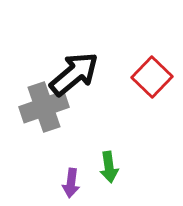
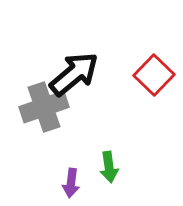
red square: moved 2 px right, 2 px up
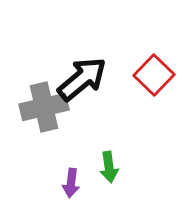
black arrow: moved 8 px right, 5 px down
gray cross: rotated 6 degrees clockwise
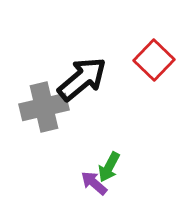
red square: moved 15 px up
green arrow: rotated 36 degrees clockwise
purple arrow: moved 23 px right; rotated 124 degrees clockwise
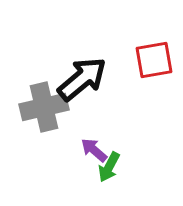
red square: rotated 36 degrees clockwise
purple arrow: moved 33 px up
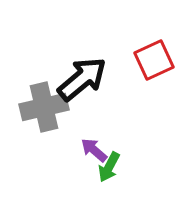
red square: rotated 15 degrees counterclockwise
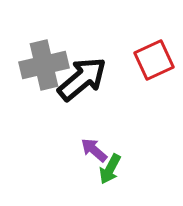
gray cross: moved 42 px up
green arrow: moved 1 px right, 2 px down
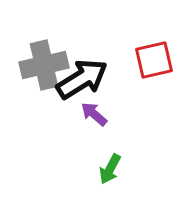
red square: rotated 12 degrees clockwise
black arrow: rotated 8 degrees clockwise
purple arrow: moved 36 px up
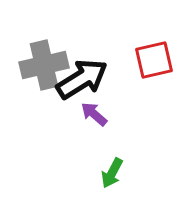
green arrow: moved 2 px right, 4 px down
